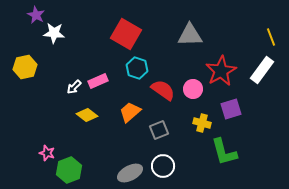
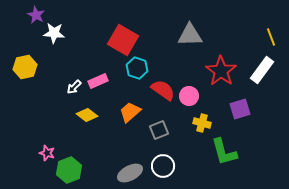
red square: moved 3 px left, 6 px down
red star: rotated 8 degrees counterclockwise
pink circle: moved 4 px left, 7 px down
purple square: moved 9 px right
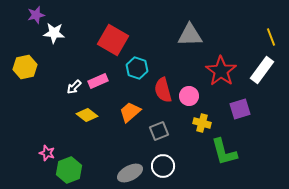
purple star: rotated 30 degrees clockwise
red square: moved 10 px left
red semicircle: rotated 140 degrees counterclockwise
gray square: moved 1 px down
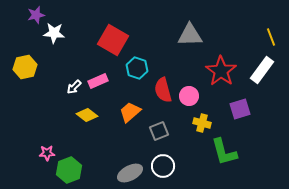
pink star: rotated 21 degrees counterclockwise
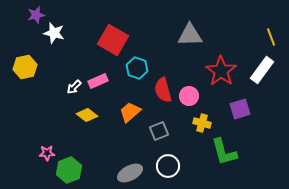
white star: rotated 10 degrees clockwise
white circle: moved 5 px right
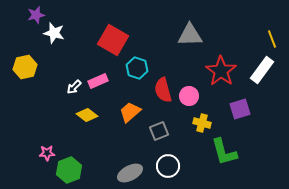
yellow line: moved 1 px right, 2 px down
